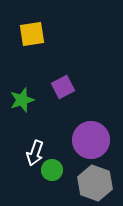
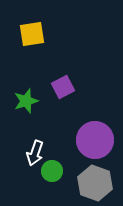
green star: moved 4 px right, 1 px down
purple circle: moved 4 px right
green circle: moved 1 px down
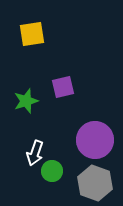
purple square: rotated 15 degrees clockwise
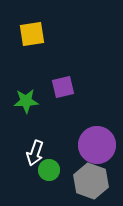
green star: rotated 15 degrees clockwise
purple circle: moved 2 px right, 5 px down
green circle: moved 3 px left, 1 px up
gray hexagon: moved 4 px left, 2 px up
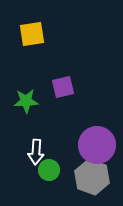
white arrow: moved 1 px right, 1 px up; rotated 15 degrees counterclockwise
gray hexagon: moved 1 px right, 4 px up
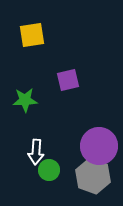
yellow square: moved 1 px down
purple square: moved 5 px right, 7 px up
green star: moved 1 px left, 1 px up
purple circle: moved 2 px right, 1 px down
gray hexagon: moved 1 px right, 1 px up
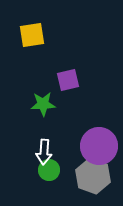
green star: moved 18 px right, 4 px down
white arrow: moved 8 px right
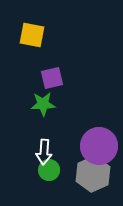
yellow square: rotated 20 degrees clockwise
purple square: moved 16 px left, 2 px up
gray hexagon: moved 2 px up; rotated 16 degrees clockwise
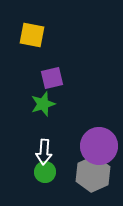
green star: rotated 15 degrees counterclockwise
green circle: moved 4 px left, 2 px down
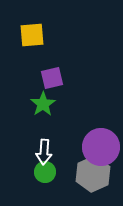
yellow square: rotated 16 degrees counterclockwise
green star: rotated 15 degrees counterclockwise
purple circle: moved 2 px right, 1 px down
